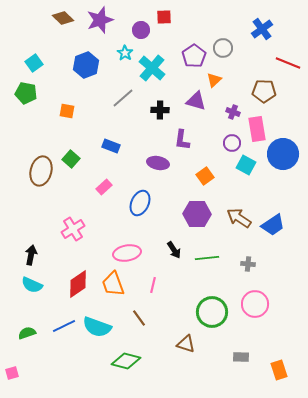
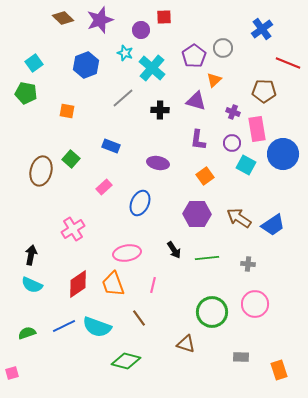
cyan star at (125, 53): rotated 14 degrees counterclockwise
purple L-shape at (182, 140): moved 16 px right
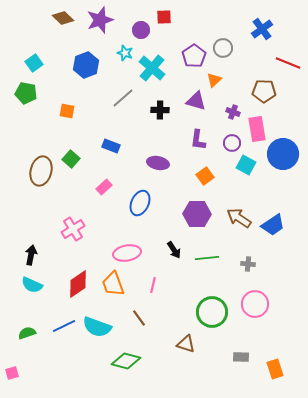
orange rectangle at (279, 370): moved 4 px left, 1 px up
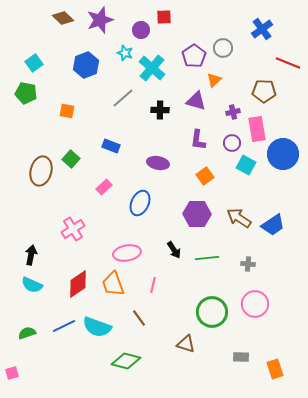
purple cross at (233, 112): rotated 32 degrees counterclockwise
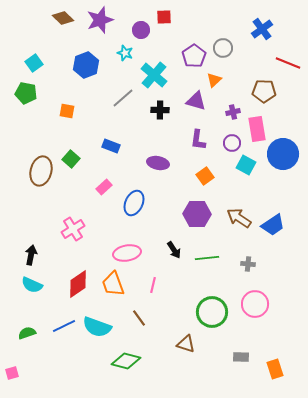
cyan cross at (152, 68): moved 2 px right, 7 px down
blue ellipse at (140, 203): moved 6 px left
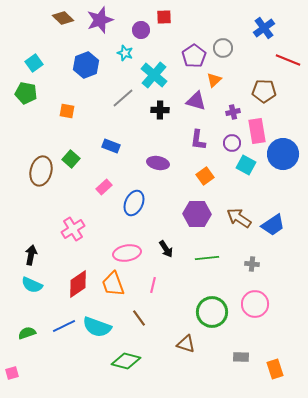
blue cross at (262, 29): moved 2 px right, 1 px up
red line at (288, 63): moved 3 px up
pink rectangle at (257, 129): moved 2 px down
black arrow at (174, 250): moved 8 px left, 1 px up
gray cross at (248, 264): moved 4 px right
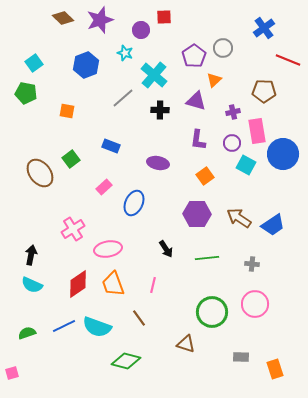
green square at (71, 159): rotated 12 degrees clockwise
brown ellipse at (41, 171): moved 1 px left, 2 px down; rotated 52 degrees counterclockwise
pink ellipse at (127, 253): moved 19 px left, 4 px up
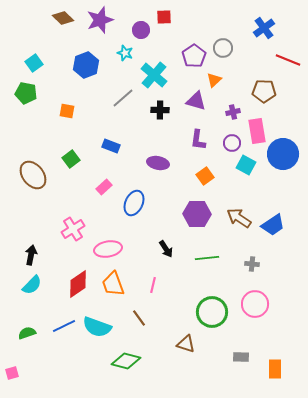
brown ellipse at (40, 173): moved 7 px left, 2 px down
cyan semicircle at (32, 285): rotated 70 degrees counterclockwise
orange rectangle at (275, 369): rotated 18 degrees clockwise
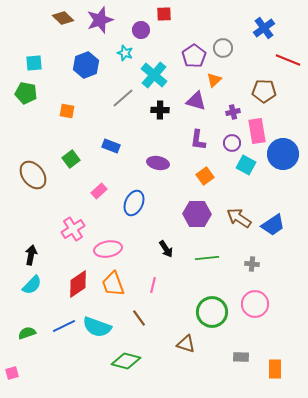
red square at (164, 17): moved 3 px up
cyan square at (34, 63): rotated 30 degrees clockwise
pink rectangle at (104, 187): moved 5 px left, 4 px down
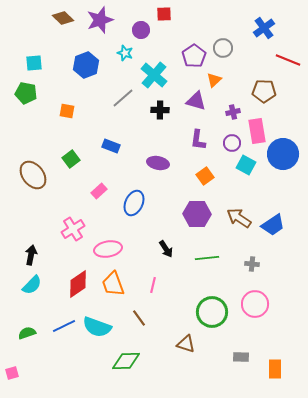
green diamond at (126, 361): rotated 16 degrees counterclockwise
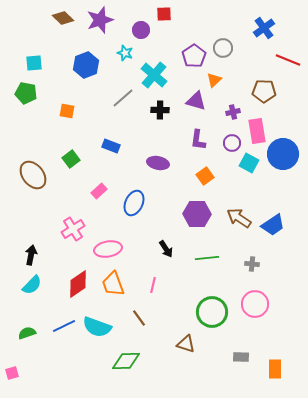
cyan square at (246, 165): moved 3 px right, 2 px up
